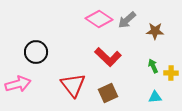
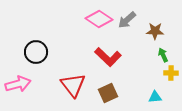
green arrow: moved 10 px right, 11 px up
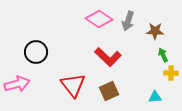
gray arrow: moved 1 px right, 1 px down; rotated 30 degrees counterclockwise
pink arrow: moved 1 px left
brown square: moved 1 px right, 2 px up
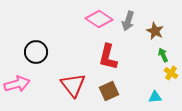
brown star: rotated 24 degrees clockwise
red L-shape: rotated 60 degrees clockwise
yellow cross: rotated 32 degrees clockwise
